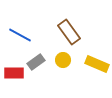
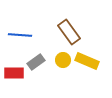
blue line: rotated 25 degrees counterclockwise
yellow rectangle: moved 10 px left, 3 px up
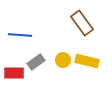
brown rectangle: moved 13 px right, 9 px up
yellow rectangle: rotated 10 degrees counterclockwise
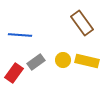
red rectangle: rotated 54 degrees counterclockwise
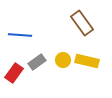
gray rectangle: moved 1 px right
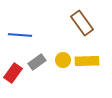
yellow rectangle: rotated 15 degrees counterclockwise
red rectangle: moved 1 px left
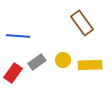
blue line: moved 2 px left, 1 px down
yellow rectangle: moved 3 px right, 4 px down
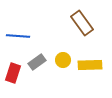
red rectangle: rotated 18 degrees counterclockwise
